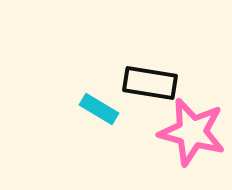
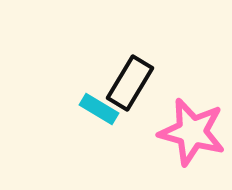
black rectangle: moved 20 px left; rotated 68 degrees counterclockwise
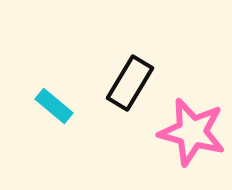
cyan rectangle: moved 45 px left, 3 px up; rotated 9 degrees clockwise
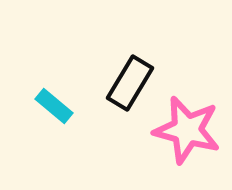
pink star: moved 5 px left, 2 px up
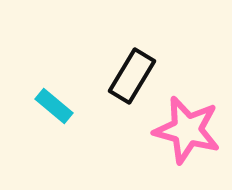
black rectangle: moved 2 px right, 7 px up
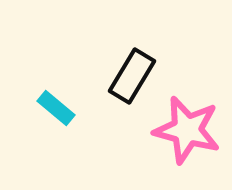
cyan rectangle: moved 2 px right, 2 px down
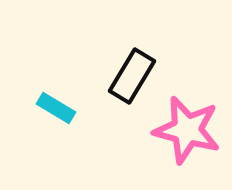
cyan rectangle: rotated 9 degrees counterclockwise
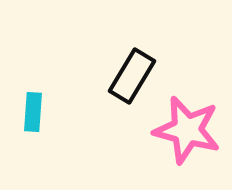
cyan rectangle: moved 23 px left, 4 px down; rotated 63 degrees clockwise
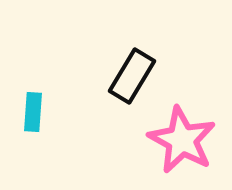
pink star: moved 5 px left, 10 px down; rotated 14 degrees clockwise
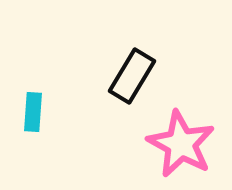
pink star: moved 1 px left, 4 px down
